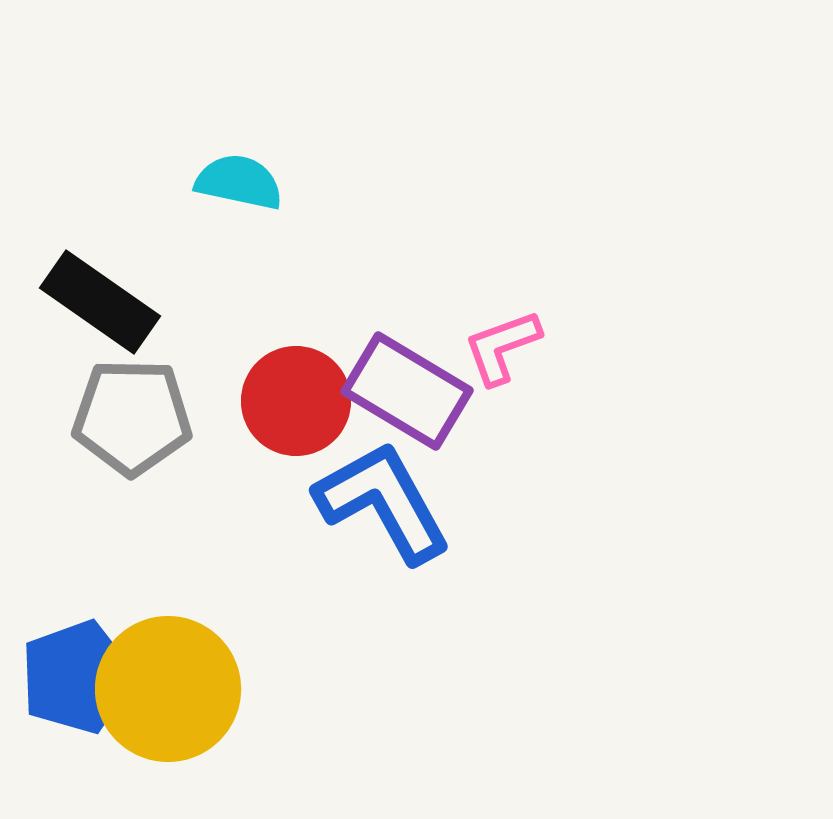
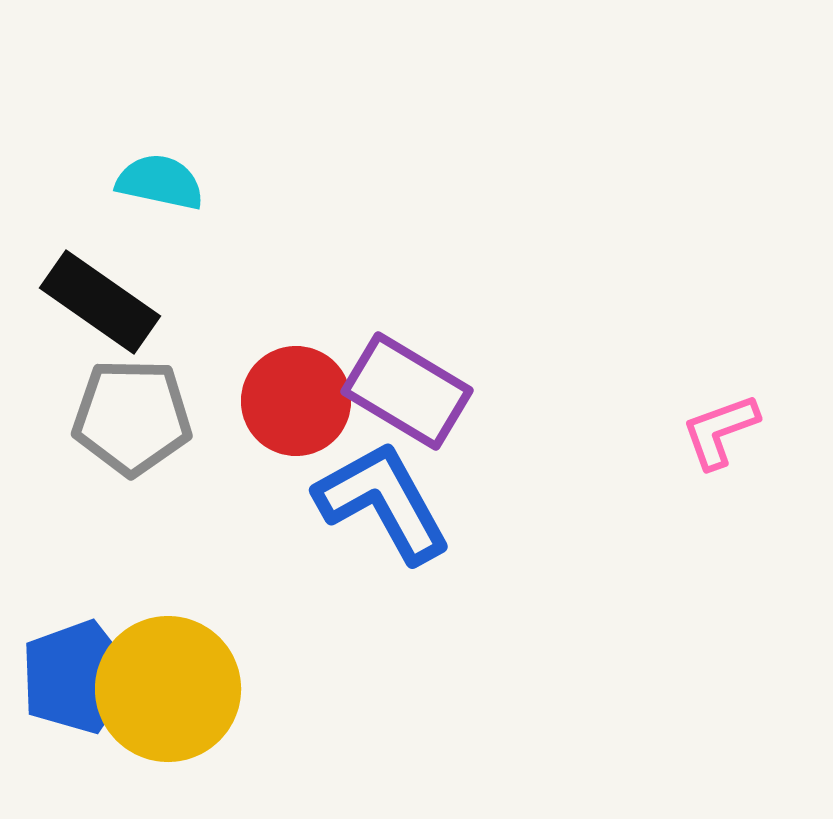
cyan semicircle: moved 79 px left
pink L-shape: moved 218 px right, 84 px down
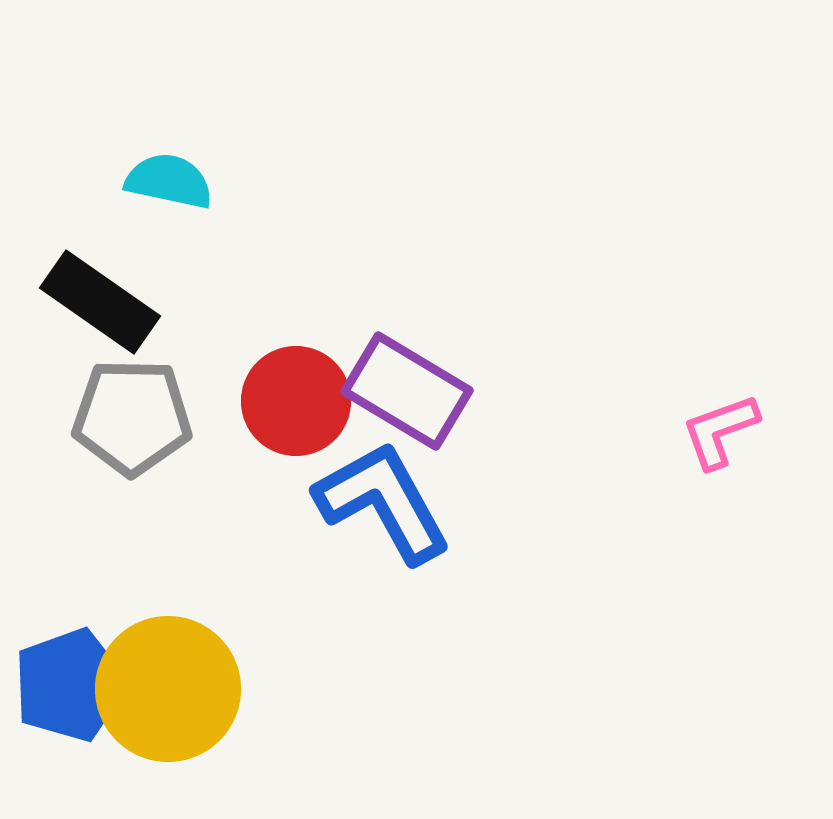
cyan semicircle: moved 9 px right, 1 px up
blue pentagon: moved 7 px left, 8 px down
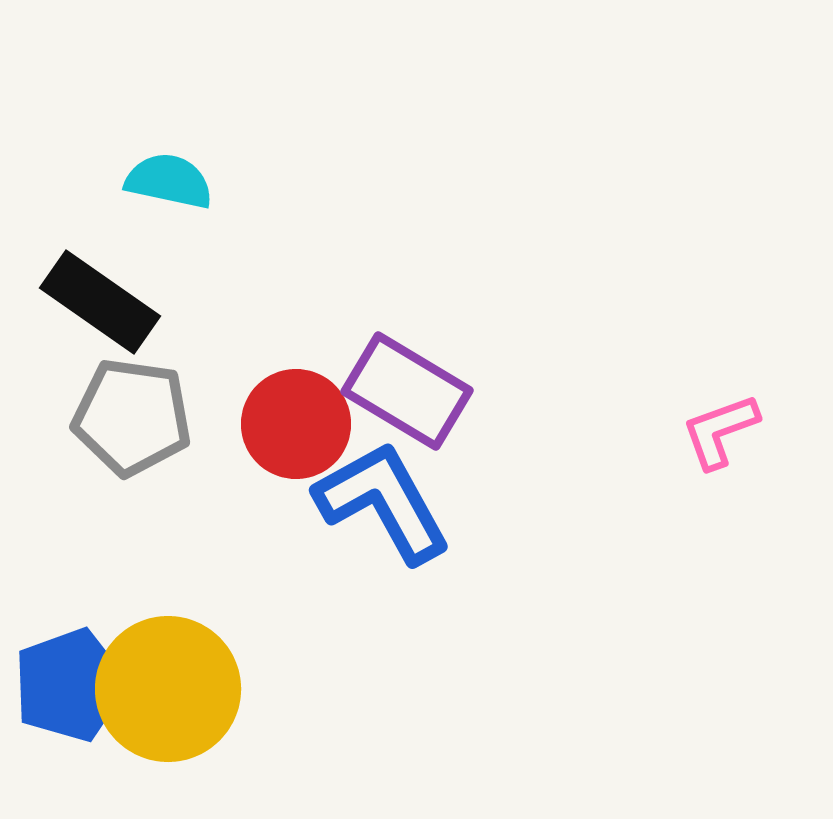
red circle: moved 23 px down
gray pentagon: rotated 7 degrees clockwise
